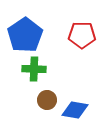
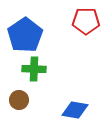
red pentagon: moved 4 px right, 14 px up
brown circle: moved 28 px left
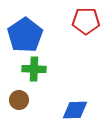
blue diamond: rotated 12 degrees counterclockwise
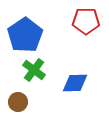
green cross: moved 1 px down; rotated 35 degrees clockwise
brown circle: moved 1 px left, 2 px down
blue diamond: moved 27 px up
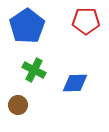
blue pentagon: moved 2 px right, 9 px up
green cross: rotated 10 degrees counterclockwise
brown circle: moved 3 px down
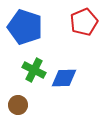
red pentagon: moved 2 px left, 1 px down; rotated 24 degrees counterclockwise
blue pentagon: moved 2 px left, 1 px down; rotated 20 degrees counterclockwise
blue diamond: moved 11 px left, 5 px up
